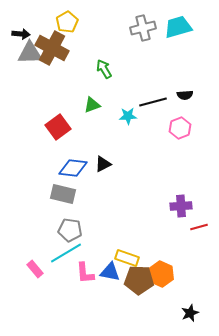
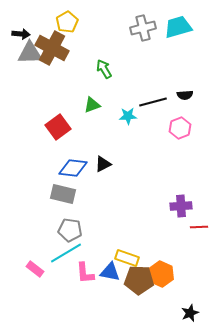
red line: rotated 12 degrees clockwise
pink rectangle: rotated 12 degrees counterclockwise
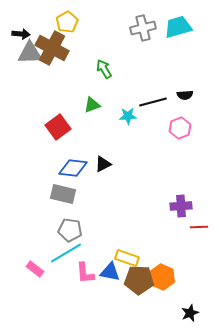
orange hexagon: moved 1 px right, 3 px down
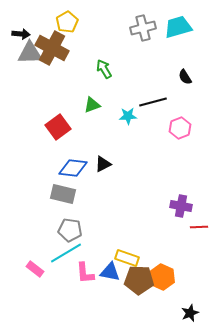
black semicircle: moved 18 px up; rotated 63 degrees clockwise
purple cross: rotated 15 degrees clockwise
